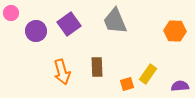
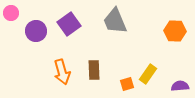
brown rectangle: moved 3 px left, 3 px down
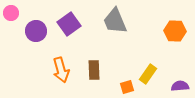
orange arrow: moved 1 px left, 2 px up
orange square: moved 3 px down
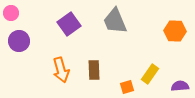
purple circle: moved 17 px left, 10 px down
yellow rectangle: moved 2 px right
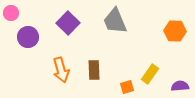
purple square: moved 1 px left, 1 px up; rotated 10 degrees counterclockwise
purple circle: moved 9 px right, 4 px up
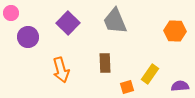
brown rectangle: moved 11 px right, 7 px up
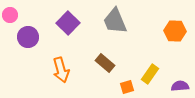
pink circle: moved 1 px left, 2 px down
brown rectangle: rotated 48 degrees counterclockwise
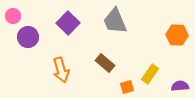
pink circle: moved 3 px right, 1 px down
orange hexagon: moved 2 px right, 4 px down
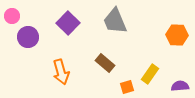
pink circle: moved 1 px left
orange arrow: moved 2 px down
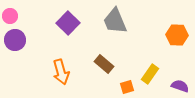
pink circle: moved 2 px left
purple circle: moved 13 px left, 3 px down
brown rectangle: moved 1 px left, 1 px down
purple semicircle: rotated 24 degrees clockwise
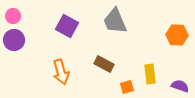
pink circle: moved 3 px right
purple square: moved 1 px left, 3 px down; rotated 15 degrees counterclockwise
purple circle: moved 1 px left
brown rectangle: rotated 12 degrees counterclockwise
yellow rectangle: rotated 42 degrees counterclockwise
